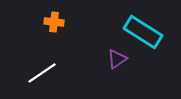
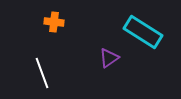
purple triangle: moved 8 px left, 1 px up
white line: rotated 76 degrees counterclockwise
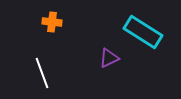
orange cross: moved 2 px left
purple triangle: rotated 10 degrees clockwise
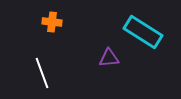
purple triangle: rotated 20 degrees clockwise
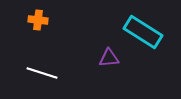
orange cross: moved 14 px left, 2 px up
white line: rotated 52 degrees counterclockwise
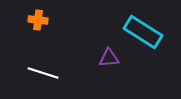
white line: moved 1 px right
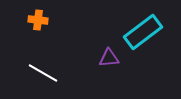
cyan rectangle: rotated 69 degrees counterclockwise
white line: rotated 12 degrees clockwise
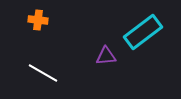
purple triangle: moved 3 px left, 2 px up
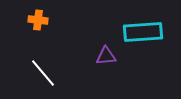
cyan rectangle: rotated 33 degrees clockwise
white line: rotated 20 degrees clockwise
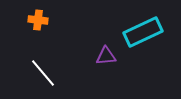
cyan rectangle: rotated 21 degrees counterclockwise
